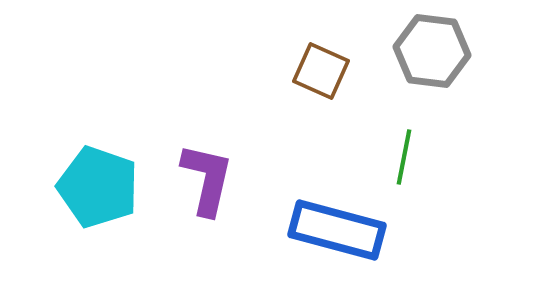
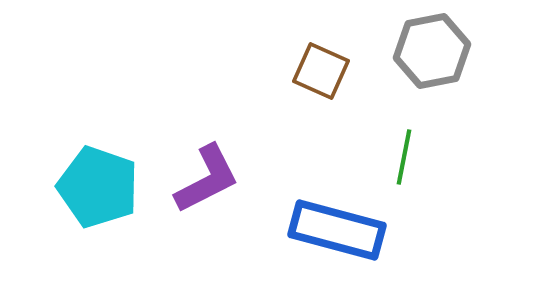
gray hexagon: rotated 18 degrees counterclockwise
purple L-shape: rotated 50 degrees clockwise
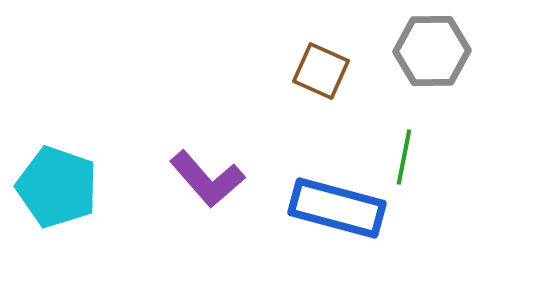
gray hexagon: rotated 10 degrees clockwise
purple L-shape: rotated 76 degrees clockwise
cyan pentagon: moved 41 px left
blue rectangle: moved 22 px up
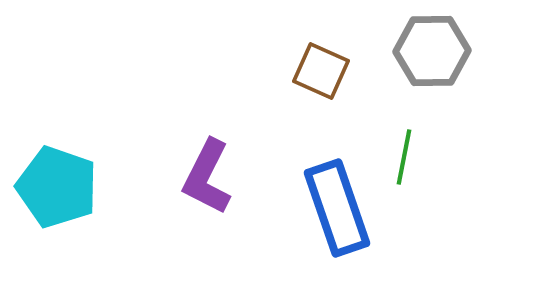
purple L-shape: moved 2 px up; rotated 68 degrees clockwise
blue rectangle: rotated 56 degrees clockwise
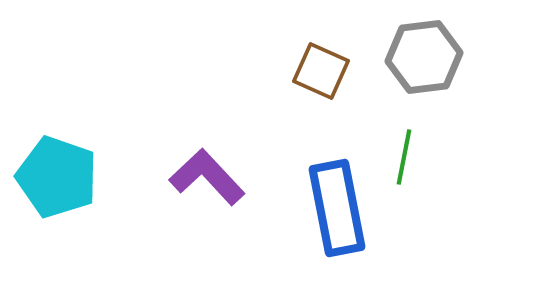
gray hexagon: moved 8 px left, 6 px down; rotated 6 degrees counterclockwise
purple L-shape: rotated 110 degrees clockwise
cyan pentagon: moved 10 px up
blue rectangle: rotated 8 degrees clockwise
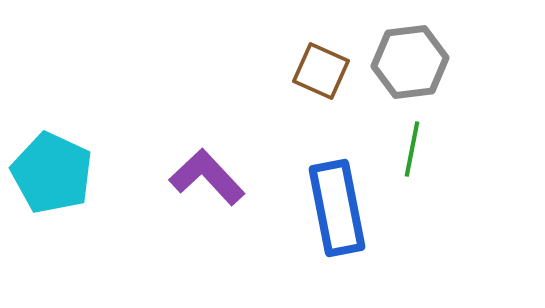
gray hexagon: moved 14 px left, 5 px down
green line: moved 8 px right, 8 px up
cyan pentagon: moved 5 px left, 4 px up; rotated 6 degrees clockwise
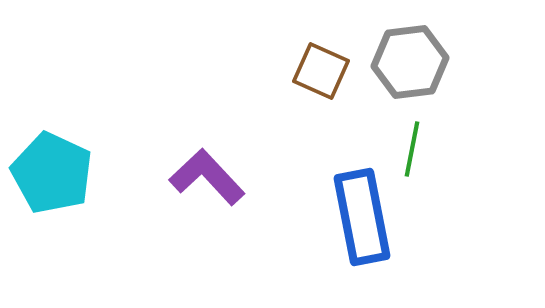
blue rectangle: moved 25 px right, 9 px down
